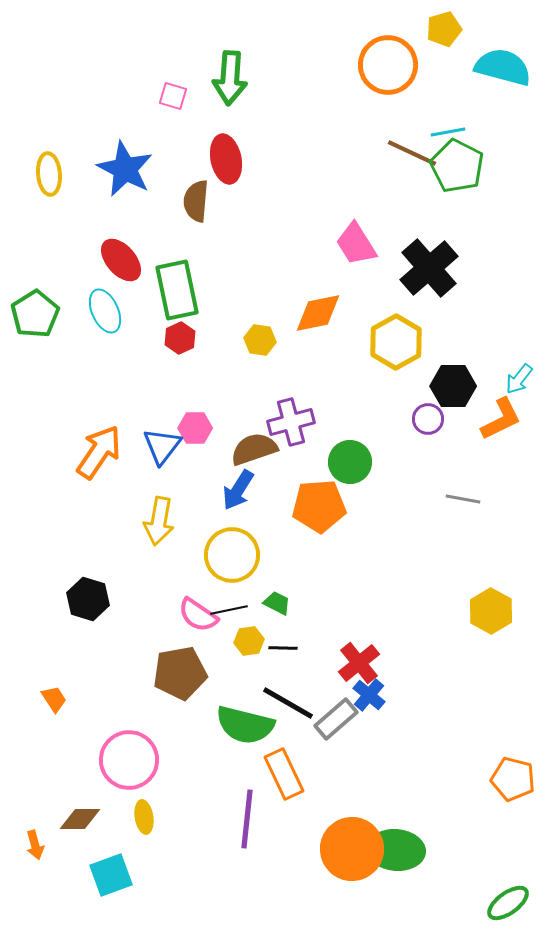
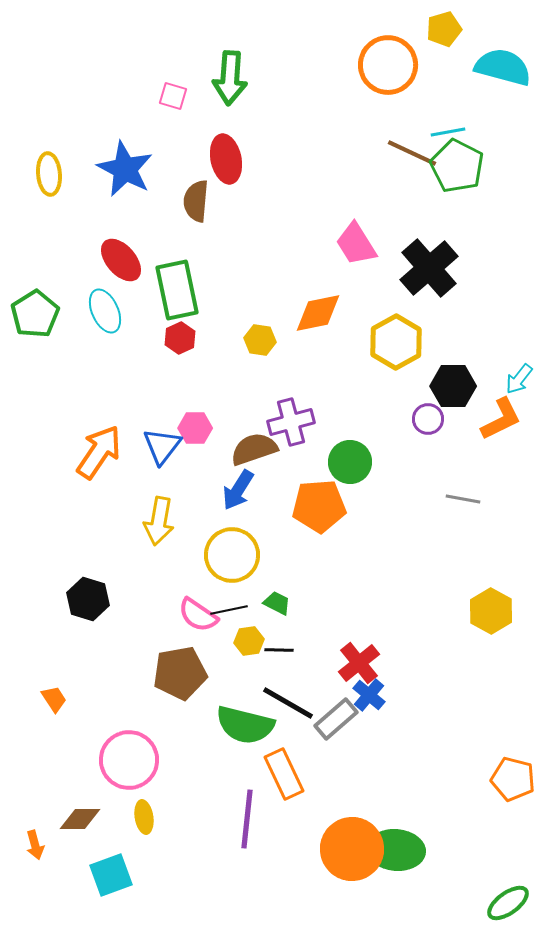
black line at (283, 648): moved 4 px left, 2 px down
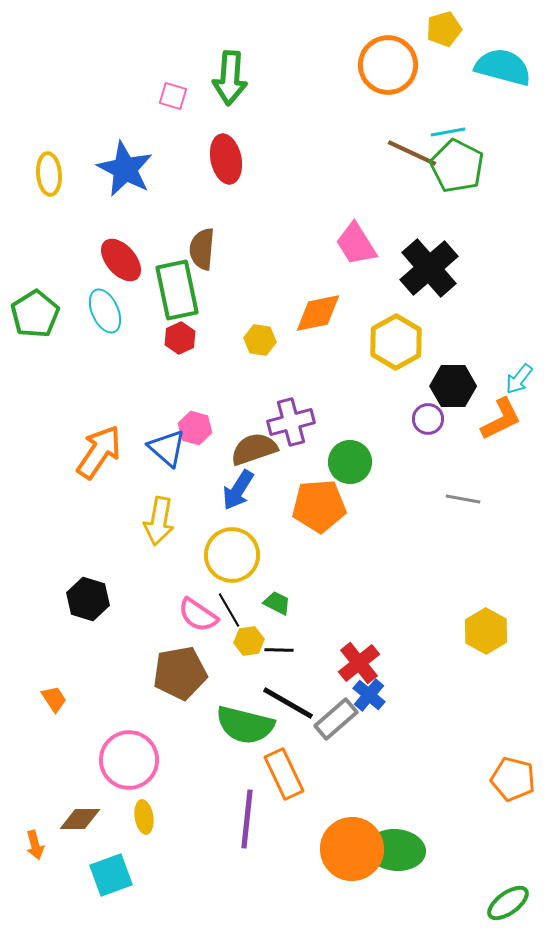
brown semicircle at (196, 201): moved 6 px right, 48 px down
pink hexagon at (195, 428): rotated 16 degrees clockwise
blue triangle at (162, 446): moved 5 px right, 2 px down; rotated 27 degrees counterclockwise
black line at (229, 610): rotated 72 degrees clockwise
yellow hexagon at (491, 611): moved 5 px left, 20 px down
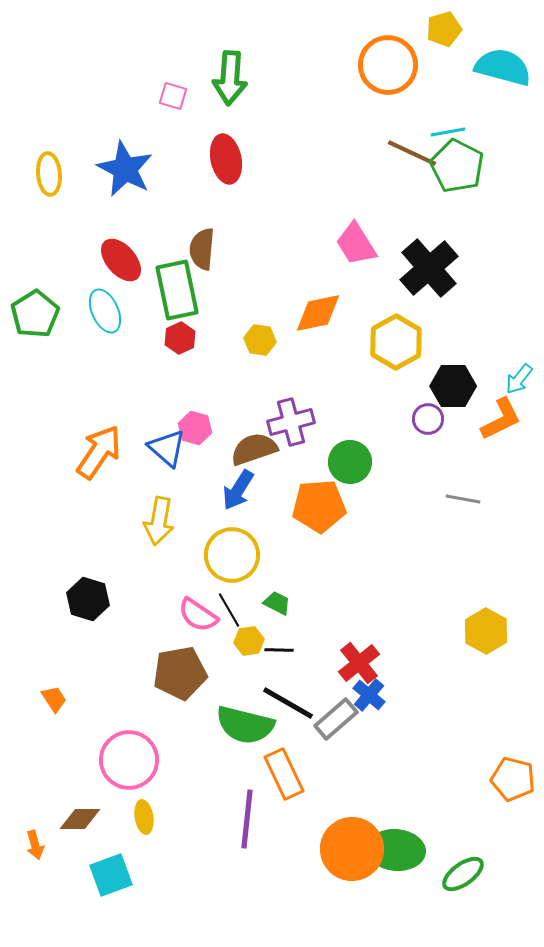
green ellipse at (508, 903): moved 45 px left, 29 px up
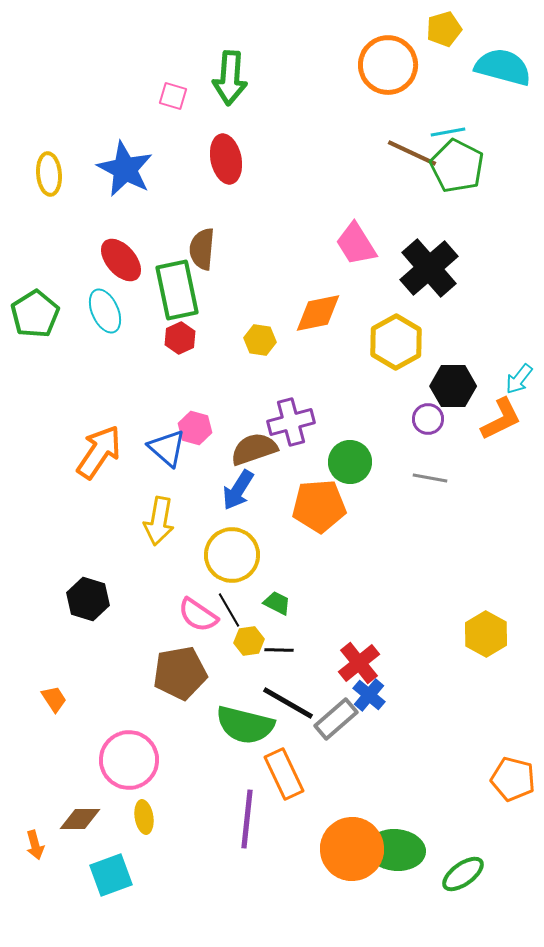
gray line at (463, 499): moved 33 px left, 21 px up
yellow hexagon at (486, 631): moved 3 px down
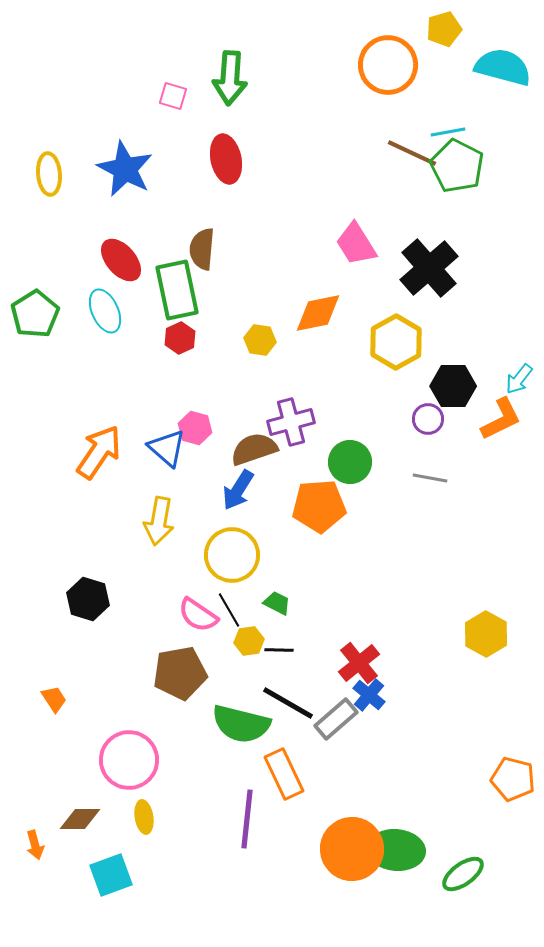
green semicircle at (245, 725): moved 4 px left, 1 px up
